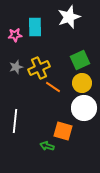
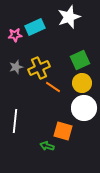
cyan rectangle: rotated 66 degrees clockwise
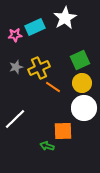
white star: moved 4 px left, 1 px down; rotated 10 degrees counterclockwise
white line: moved 2 px up; rotated 40 degrees clockwise
orange square: rotated 18 degrees counterclockwise
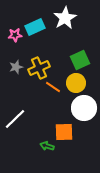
yellow circle: moved 6 px left
orange square: moved 1 px right, 1 px down
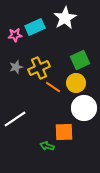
white line: rotated 10 degrees clockwise
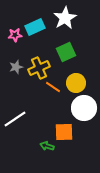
green square: moved 14 px left, 8 px up
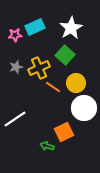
white star: moved 6 px right, 10 px down
green square: moved 1 px left, 3 px down; rotated 24 degrees counterclockwise
orange square: rotated 24 degrees counterclockwise
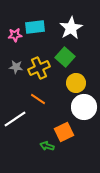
cyan rectangle: rotated 18 degrees clockwise
green square: moved 2 px down
gray star: rotated 24 degrees clockwise
orange line: moved 15 px left, 12 px down
white circle: moved 1 px up
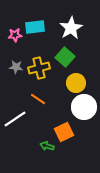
yellow cross: rotated 10 degrees clockwise
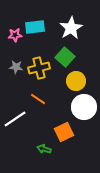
yellow circle: moved 2 px up
green arrow: moved 3 px left, 3 px down
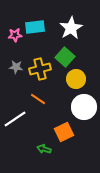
yellow cross: moved 1 px right, 1 px down
yellow circle: moved 2 px up
